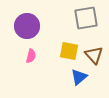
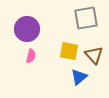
purple circle: moved 3 px down
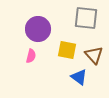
gray square: rotated 15 degrees clockwise
purple circle: moved 11 px right
yellow square: moved 2 px left, 1 px up
blue triangle: rotated 42 degrees counterclockwise
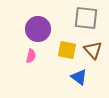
brown triangle: moved 1 px left, 5 px up
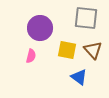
purple circle: moved 2 px right, 1 px up
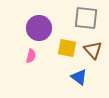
purple circle: moved 1 px left
yellow square: moved 2 px up
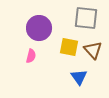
yellow square: moved 2 px right, 1 px up
blue triangle: rotated 18 degrees clockwise
